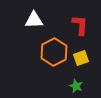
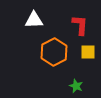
yellow square: moved 7 px right, 6 px up; rotated 21 degrees clockwise
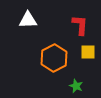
white triangle: moved 6 px left
orange hexagon: moved 6 px down
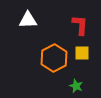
yellow square: moved 6 px left, 1 px down
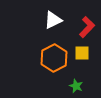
white triangle: moved 25 px right; rotated 24 degrees counterclockwise
red L-shape: moved 7 px right, 2 px down; rotated 40 degrees clockwise
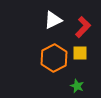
red L-shape: moved 4 px left
yellow square: moved 2 px left
green star: moved 1 px right
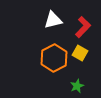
white triangle: rotated 12 degrees clockwise
yellow square: rotated 28 degrees clockwise
green star: rotated 24 degrees clockwise
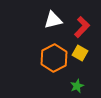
red L-shape: moved 1 px left
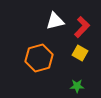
white triangle: moved 2 px right, 1 px down
orange hexagon: moved 15 px left; rotated 12 degrees clockwise
green star: rotated 24 degrees clockwise
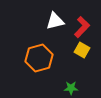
yellow square: moved 2 px right, 3 px up
green star: moved 6 px left, 2 px down
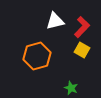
orange hexagon: moved 2 px left, 2 px up
green star: rotated 24 degrees clockwise
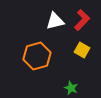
red L-shape: moved 7 px up
